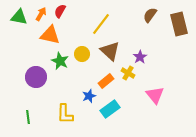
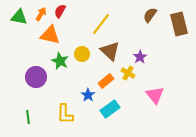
blue star: moved 1 px left, 1 px up; rotated 16 degrees counterclockwise
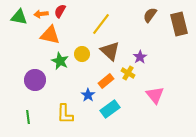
orange arrow: rotated 128 degrees counterclockwise
purple circle: moved 1 px left, 3 px down
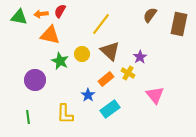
brown rectangle: rotated 25 degrees clockwise
orange rectangle: moved 2 px up
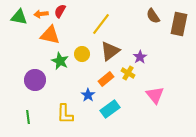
brown semicircle: moved 3 px right, 1 px down; rotated 70 degrees counterclockwise
brown triangle: rotated 40 degrees clockwise
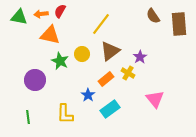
brown rectangle: rotated 15 degrees counterclockwise
pink triangle: moved 4 px down
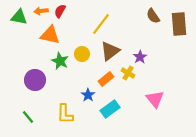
orange arrow: moved 3 px up
green line: rotated 32 degrees counterclockwise
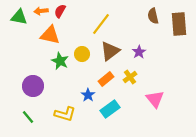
brown semicircle: rotated 21 degrees clockwise
purple star: moved 1 px left, 5 px up
yellow cross: moved 2 px right, 4 px down; rotated 24 degrees clockwise
purple circle: moved 2 px left, 6 px down
yellow L-shape: rotated 75 degrees counterclockwise
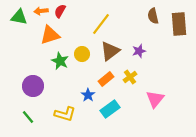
orange triangle: rotated 30 degrees counterclockwise
purple star: moved 1 px up; rotated 16 degrees clockwise
pink triangle: rotated 18 degrees clockwise
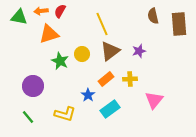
yellow line: moved 1 px right; rotated 60 degrees counterclockwise
orange triangle: moved 1 px left, 1 px up
yellow cross: moved 2 px down; rotated 32 degrees clockwise
pink triangle: moved 1 px left, 1 px down
